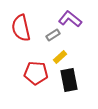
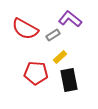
red semicircle: moved 4 px right, 1 px down; rotated 48 degrees counterclockwise
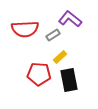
red semicircle: rotated 32 degrees counterclockwise
red pentagon: moved 3 px right, 1 px down
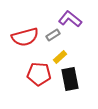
red semicircle: moved 8 px down; rotated 12 degrees counterclockwise
black rectangle: moved 1 px right, 1 px up
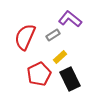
red semicircle: rotated 128 degrees clockwise
red pentagon: rotated 30 degrees counterclockwise
black rectangle: rotated 15 degrees counterclockwise
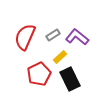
purple L-shape: moved 7 px right, 18 px down
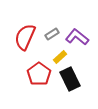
gray rectangle: moved 1 px left, 1 px up
red pentagon: rotated 10 degrees counterclockwise
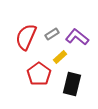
red semicircle: moved 1 px right
black rectangle: moved 2 px right, 5 px down; rotated 40 degrees clockwise
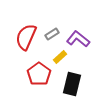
purple L-shape: moved 1 px right, 2 px down
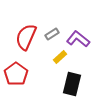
red pentagon: moved 23 px left
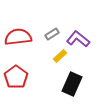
red semicircle: moved 8 px left; rotated 60 degrees clockwise
yellow rectangle: moved 1 px up
red pentagon: moved 3 px down
black rectangle: rotated 10 degrees clockwise
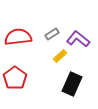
red pentagon: moved 1 px left, 1 px down
